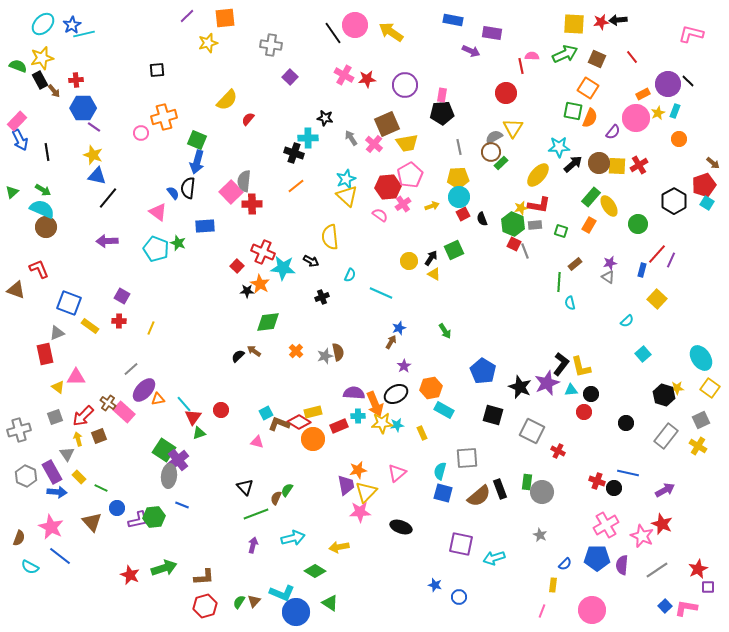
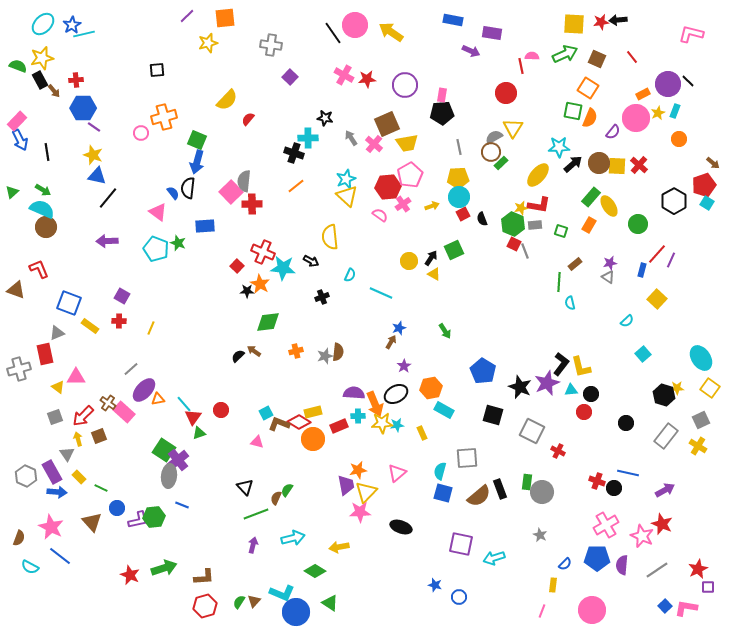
red cross at (639, 165): rotated 18 degrees counterclockwise
orange cross at (296, 351): rotated 32 degrees clockwise
brown semicircle at (338, 352): rotated 18 degrees clockwise
gray cross at (19, 430): moved 61 px up
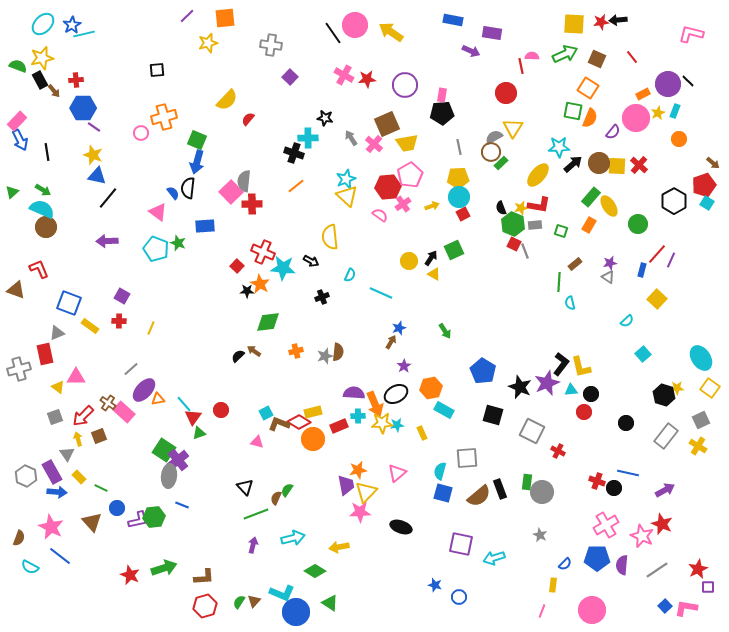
black semicircle at (482, 219): moved 19 px right, 11 px up
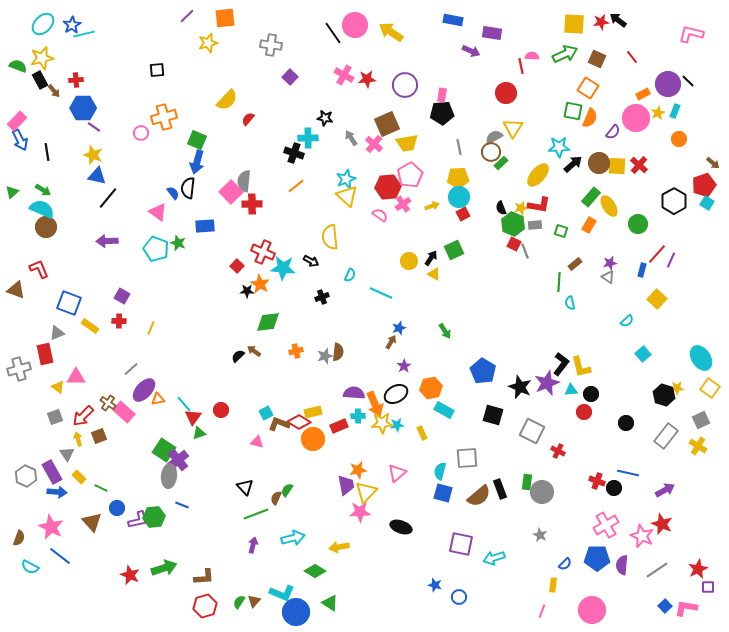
black arrow at (618, 20): rotated 42 degrees clockwise
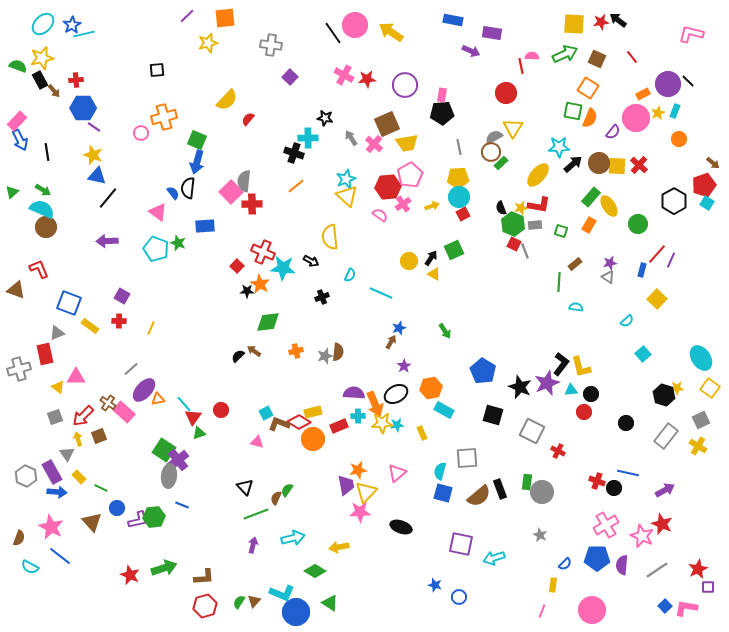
cyan semicircle at (570, 303): moved 6 px right, 4 px down; rotated 112 degrees clockwise
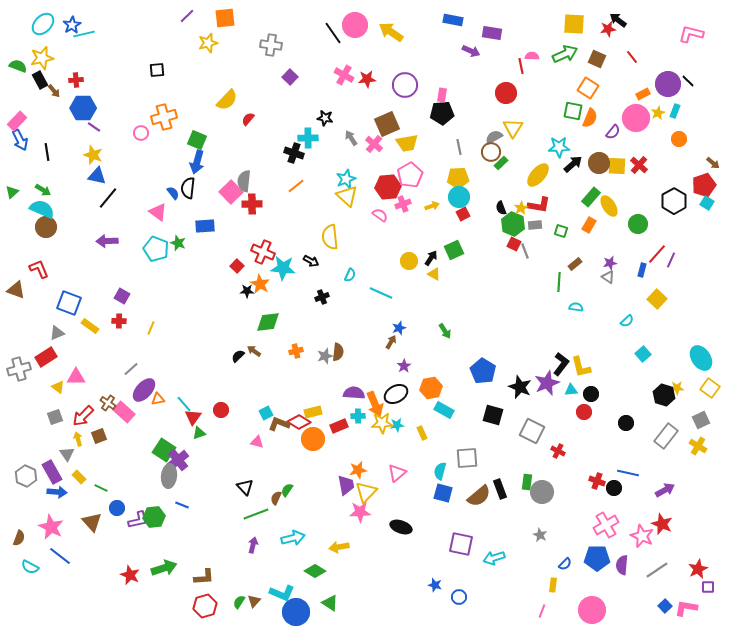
red star at (601, 22): moved 7 px right, 7 px down
pink cross at (403, 204): rotated 14 degrees clockwise
yellow star at (521, 208): rotated 16 degrees counterclockwise
red rectangle at (45, 354): moved 1 px right, 3 px down; rotated 70 degrees clockwise
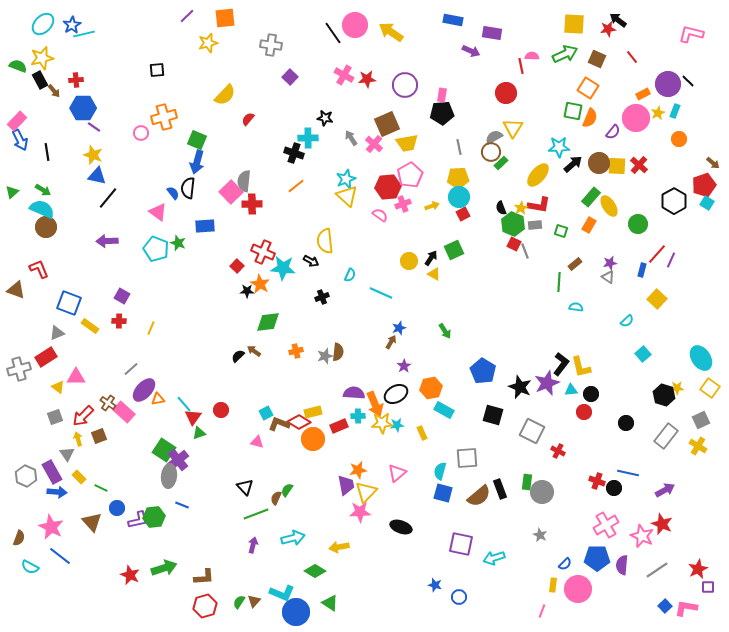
yellow semicircle at (227, 100): moved 2 px left, 5 px up
yellow semicircle at (330, 237): moved 5 px left, 4 px down
pink circle at (592, 610): moved 14 px left, 21 px up
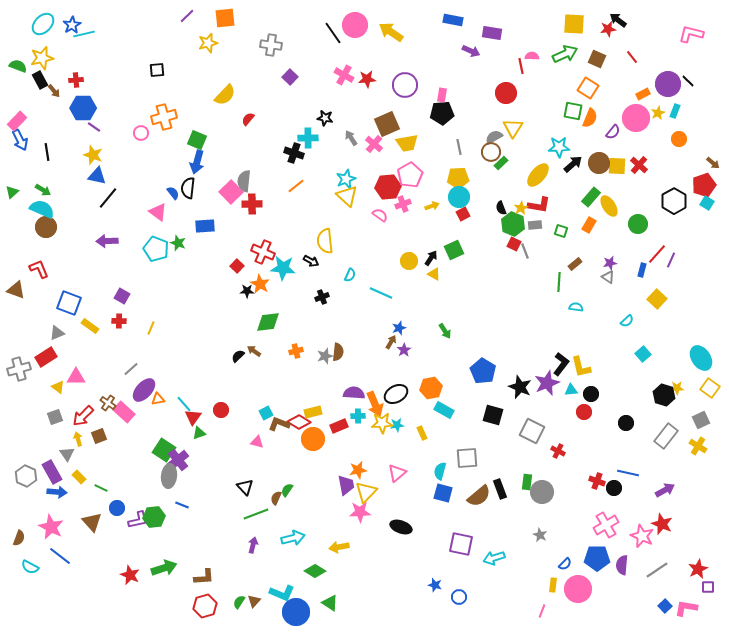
purple star at (404, 366): moved 16 px up
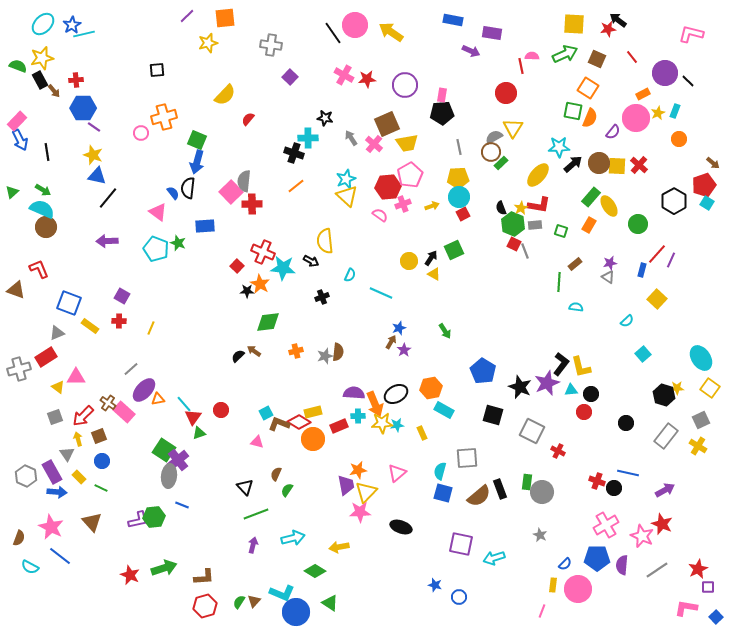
purple circle at (668, 84): moved 3 px left, 11 px up
brown semicircle at (276, 498): moved 24 px up
blue circle at (117, 508): moved 15 px left, 47 px up
blue square at (665, 606): moved 51 px right, 11 px down
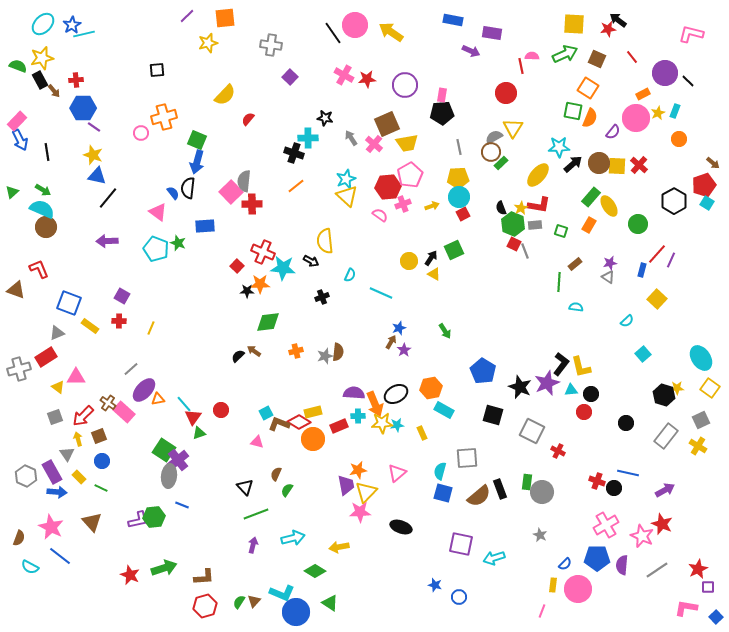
orange star at (260, 284): rotated 30 degrees counterclockwise
